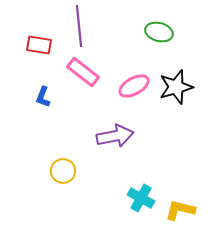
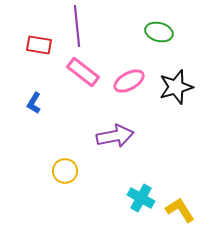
purple line: moved 2 px left
pink ellipse: moved 5 px left, 5 px up
blue L-shape: moved 9 px left, 6 px down; rotated 10 degrees clockwise
yellow circle: moved 2 px right
yellow L-shape: rotated 44 degrees clockwise
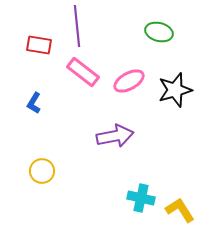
black star: moved 1 px left, 3 px down
yellow circle: moved 23 px left
cyan cross: rotated 16 degrees counterclockwise
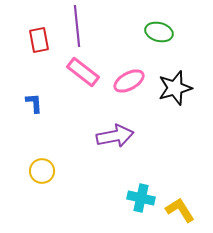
red rectangle: moved 5 px up; rotated 70 degrees clockwise
black star: moved 2 px up
blue L-shape: rotated 145 degrees clockwise
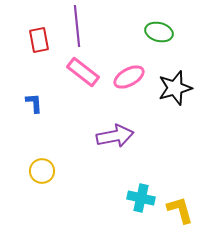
pink ellipse: moved 4 px up
yellow L-shape: rotated 16 degrees clockwise
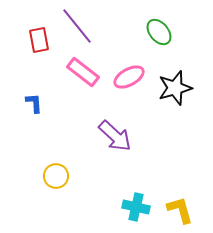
purple line: rotated 33 degrees counterclockwise
green ellipse: rotated 36 degrees clockwise
purple arrow: rotated 54 degrees clockwise
yellow circle: moved 14 px right, 5 px down
cyan cross: moved 5 px left, 9 px down
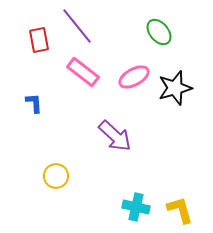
pink ellipse: moved 5 px right
